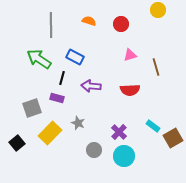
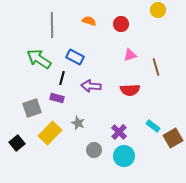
gray line: moved 1 px right
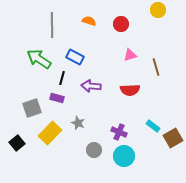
purple cross: rotated 21 degrees counterclockwise
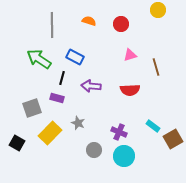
brown square: moved 1 px down
black square: rotated 21 degrees counterclockwise
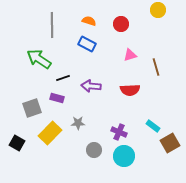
blue rectangle: moved 12 px right, 13 px up
black line: moved 1 px right; rotated 56 degrees clockwise
gray star: rotated 24 degrees counterclockwise
brown square: moved 3 px left, 4 px down
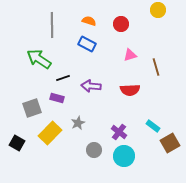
gray star: rotated 24 degrees counterclockwise
purple cross: rotated 14 degrees clockwise
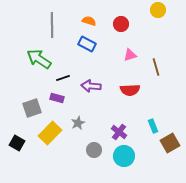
cyan rectangle: rotated 32 degrees clockwise
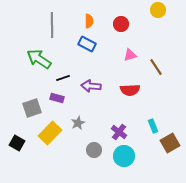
orange semicircle: rotated 72 degrees clockwise
brown line: rotated 18 degrees counterclockwise
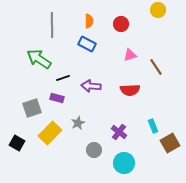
cyan circle: moved 7 px down
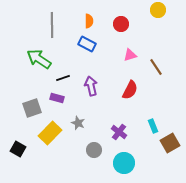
purple arrow: rotated 72 degrees clockwise
red semicircle: rotated 60 degrees counterclockwise
gray star: rotated 24 degrees counterclockwise
black square: moved 1 px right, 6 px down
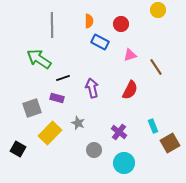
blue rectangle: moved 13 px right, 2 px up
purple arrow: moved 1 px right, 2 px down
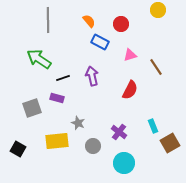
orange semicircle: rotated 40 degrees counterclockwise
gray line: moved 4 px left, 5 px up
purple arrow: moved 12 px up
yellow rectangle: moved 7 px right, 8 px down; rotated 40 degrees clockwise
gray circle: moved 1 px left, 4 px up
